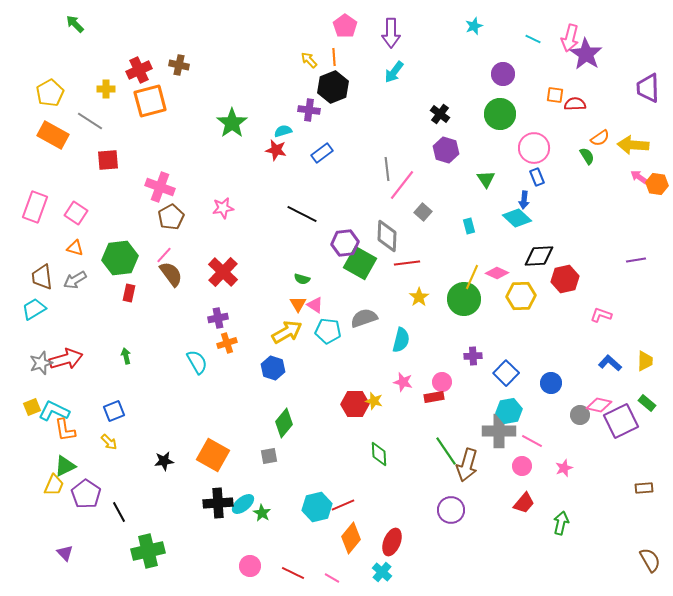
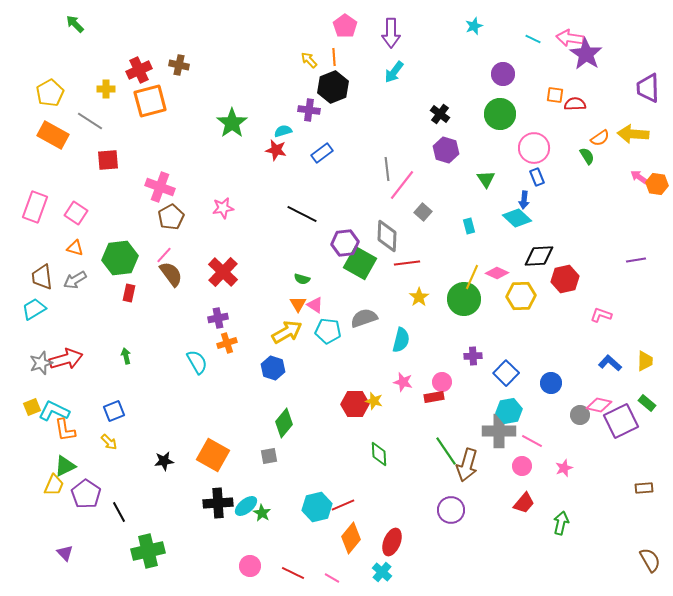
pink arrow at (570, 38): rotated 84 degrees clockwise
yellow arrow at (633, 145): moved 11 px up
cyan ellipse at (243, 504): moved 3 px right, 2 px down
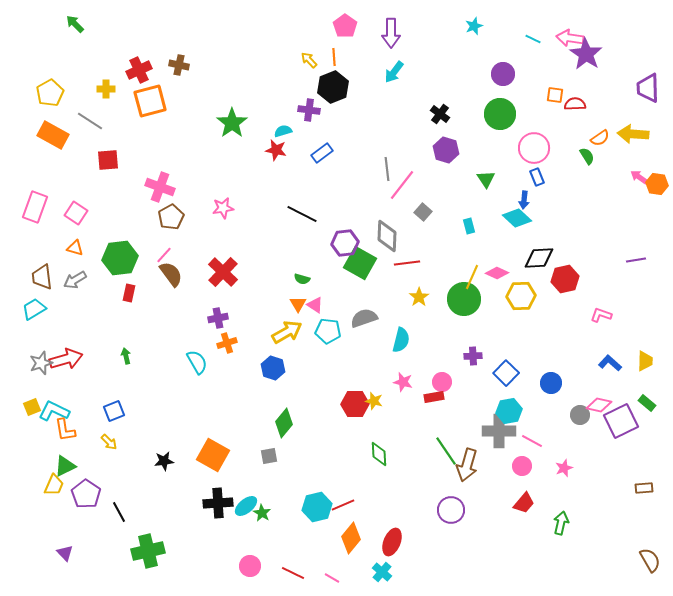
black diamond at (539, 256): moved 2 px down
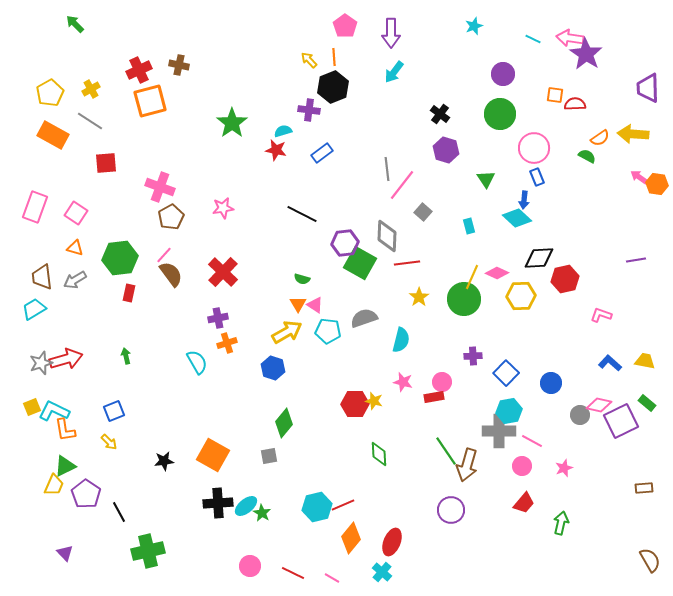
yellow cross at (106, 89): moved 15 px left; rotated 30 degrees counterclockwise
green semicircle at (587, 156): rotated 30 degrees counterclockwise
red square at (108, 160): moved 2 px left, 3 px down
yellow trapezoid at (645, 361): rotated 80 degrees counterclockwise
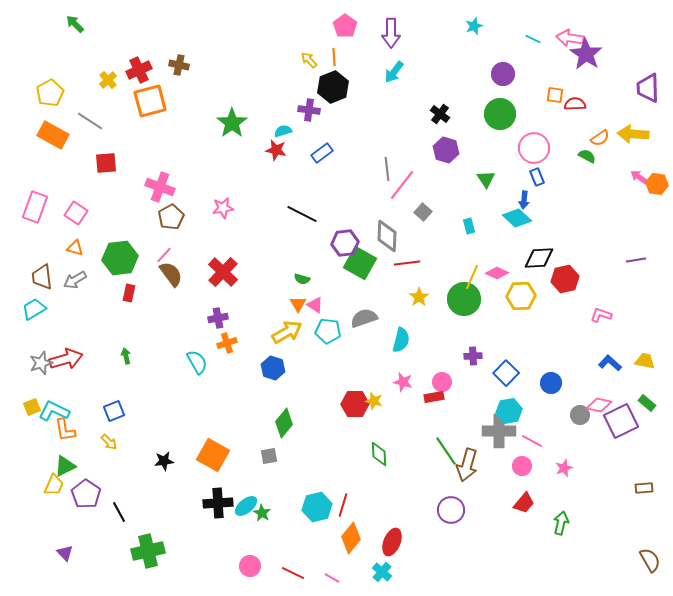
yellow cross at (91, 89): moved 17 px right, 9 px up; rotated 12 degrees counterclockwise
red line at (343, 505): rotated 50 degrees counterclockwise
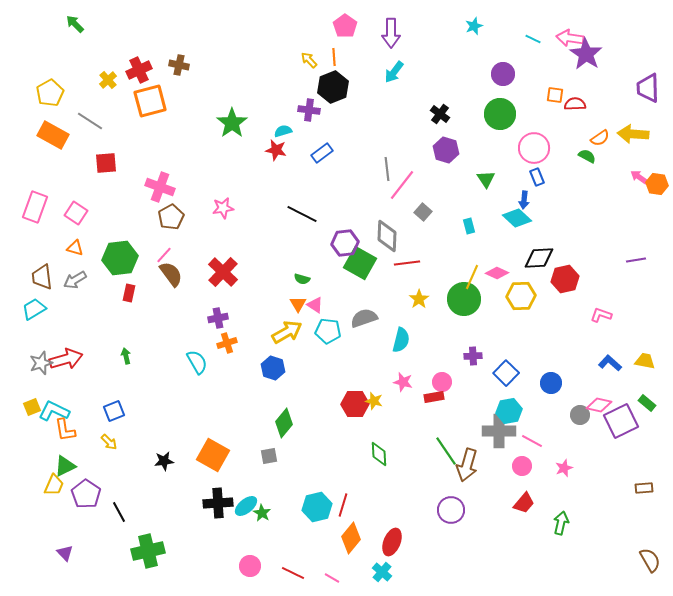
yellow star at (419, 297): moved 2 px down
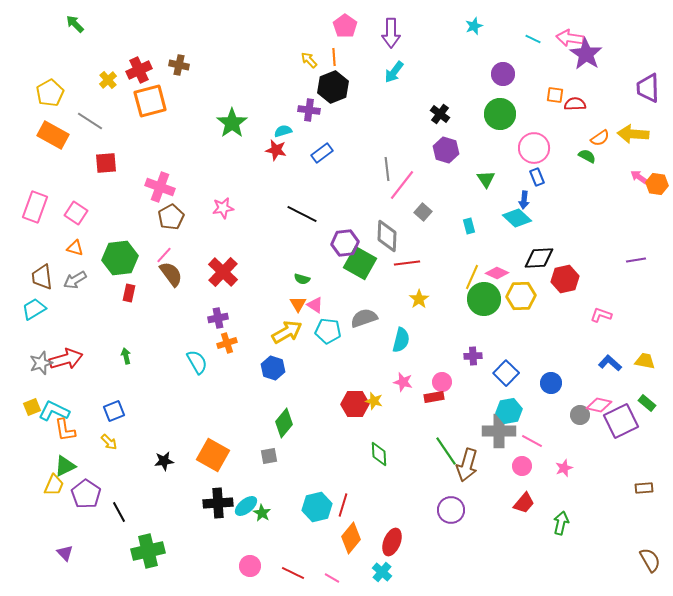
green circle at (464, 299): moved 20 px right
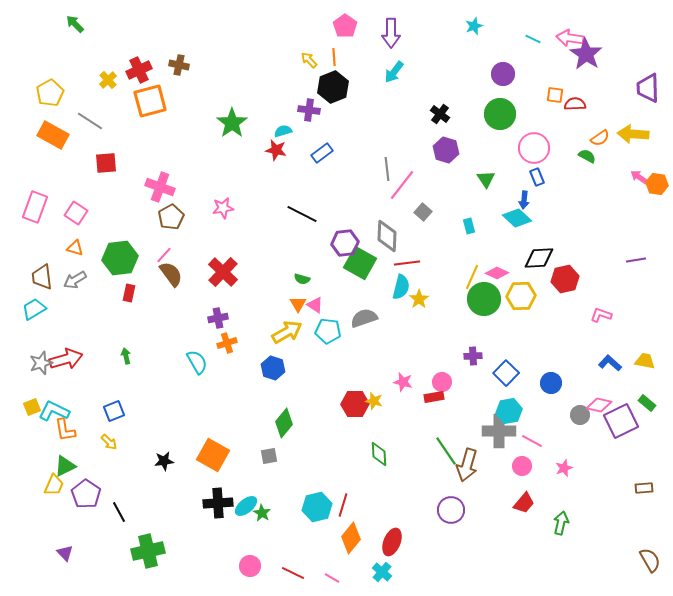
cyan semicircle at (401, 340): moved 53 px up
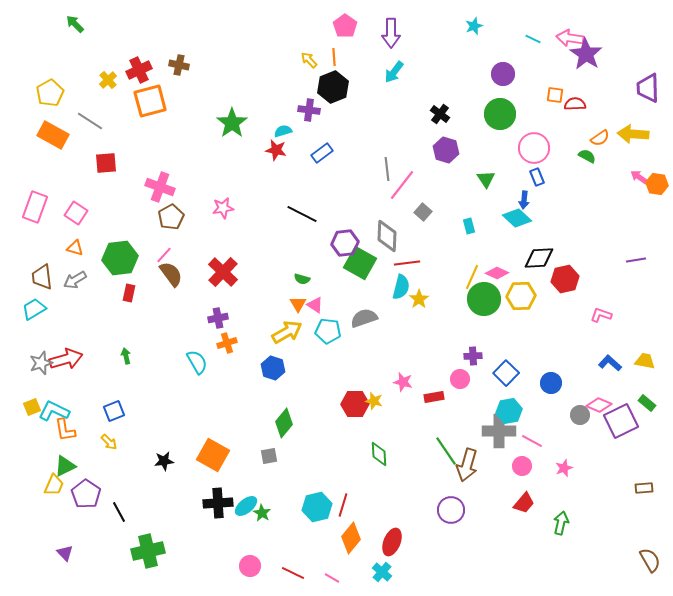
pink circle at (442, 382): moved 18 px right, 3 px up
pink diamond at (599, 405): rotated 10 degrees clockwise
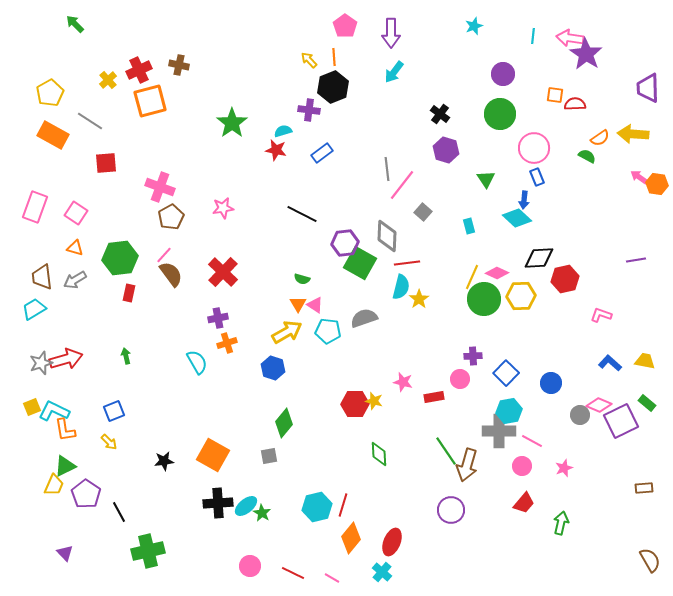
cyan line at (533, 39): moved 3 px up; rotated 70 degrees clockwise
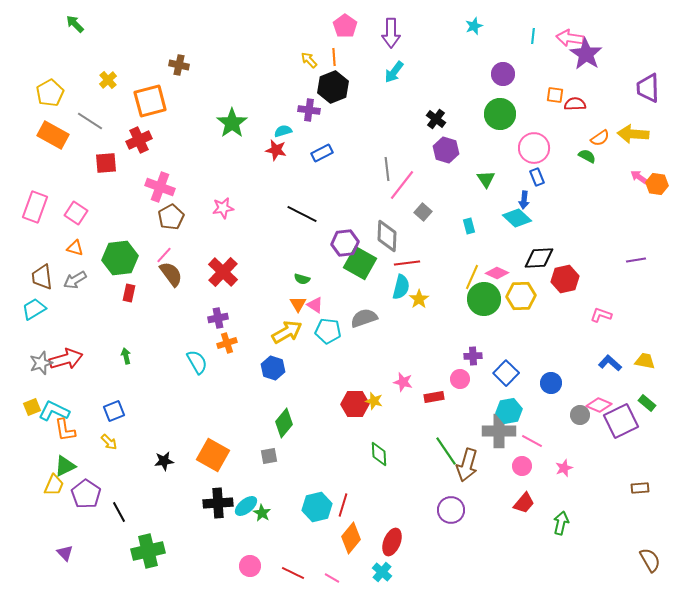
red cross at (139, 70): moved 70 px down
black cross at (440, 114): moved 4 px left, 5 px down
blue rectangle at (322, 153): rotated 10 degrees clockwise
brown rectangle at (644, 488): moved 4 px left
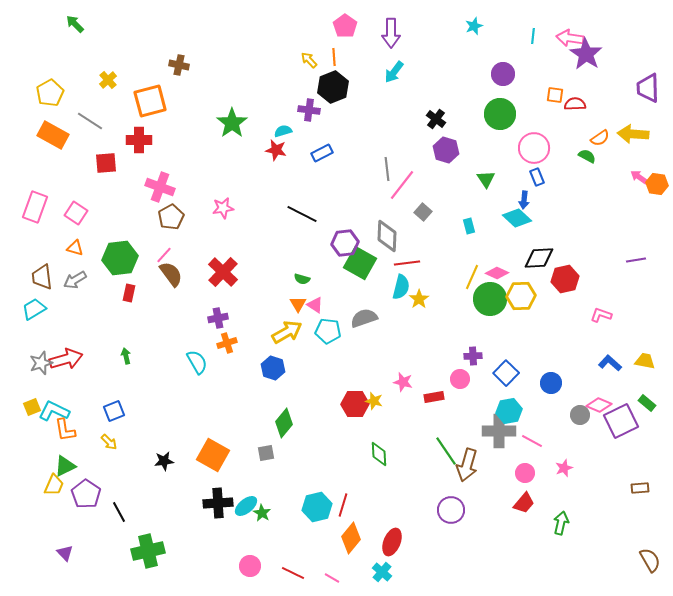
red cross at (139, 140): rotated 25 degrees clockwise
green circle at (484, 299): moved 6 px right
gray square at (269, 456): moved 3 px left, 3 px up
pink circle at (522, 466): moved 3 px right, 7 px down
